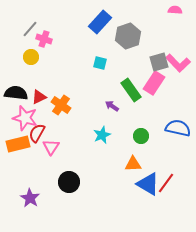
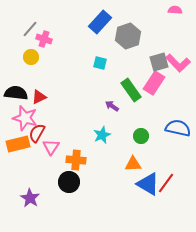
orange cross: moved 15 px right, 55 px down; rotated 30 degrees counterclockwise
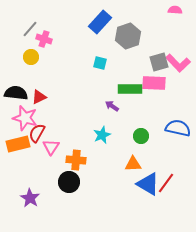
pink rectangle: rotated 60 degrees clockwise
green rectangle: moved 1 px left, 1 px up; rotated 55 degrees counterclockwise
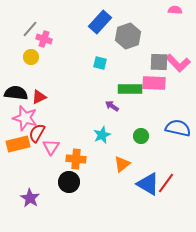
gray square: rotated 18 degrees clockwise
orange cross: moved 1 px up
orange triangle: moved 11 px left; rotated 36 degrees counterclockwise
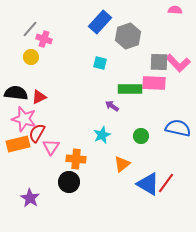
pink star: moved 1 px left, 1 px down
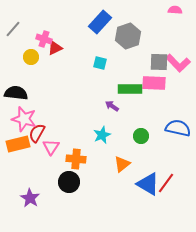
gray line: moved 17 px left
red triangle: moved 16 px right, 49 px up
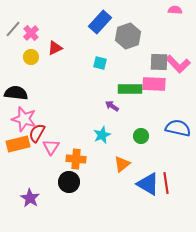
pink cross: moved 13 px left, 6 px up; rotated 28 degrees clockwise
pink L-shape: moved 1 px down
pink rectangle: moved 1 px down
red line: rotated 45 degrees counterclockwise
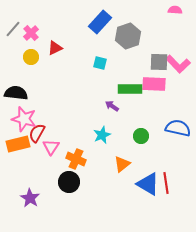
orange cross: rotated 18 degrees clockwise
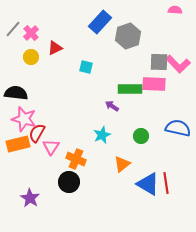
cyan square: moved 14 px left, 4 px down
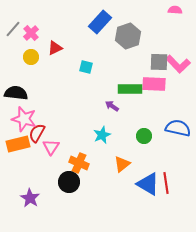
green circle: moved 3 px right
orange cross: moved 3 px right, 4 px down
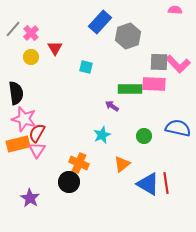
red triangle: rotated 35 degrees counterclockwise
black semicircle: rotated 75 degrees clockwise
pink triangle: moved 14 px left, 3 px down
